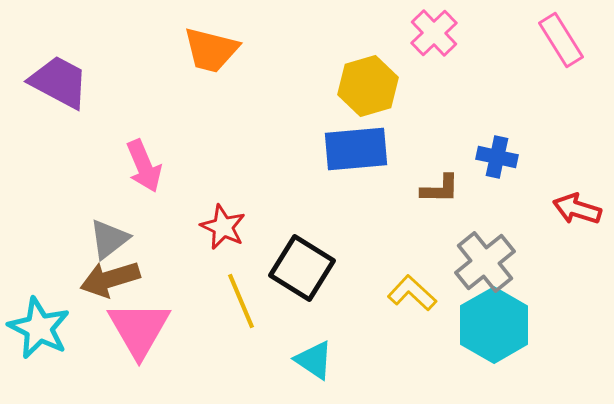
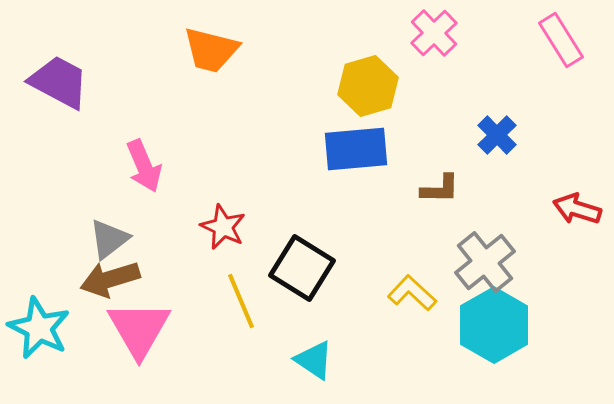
blue cross: moved 22 px up; rotated 33 degrees clockwise
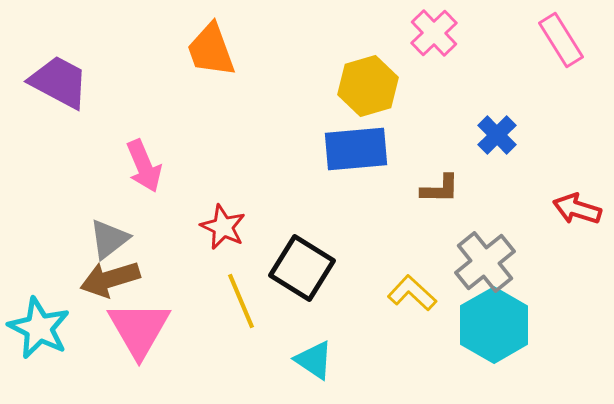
orange trapezoid: rotated 56 degrees clockwise
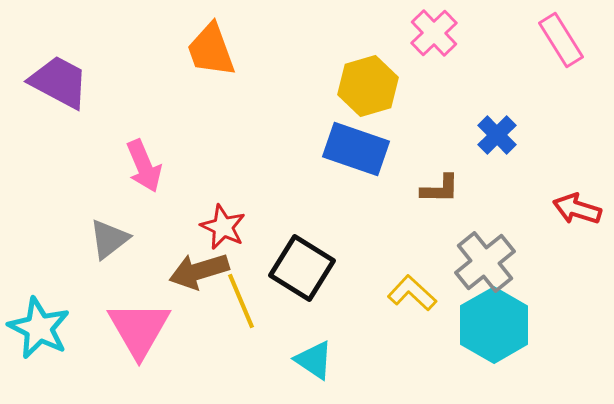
blue rectangle: rotated 24 degrees clockwise
brown arrow: moved 89 px right, 8 px up
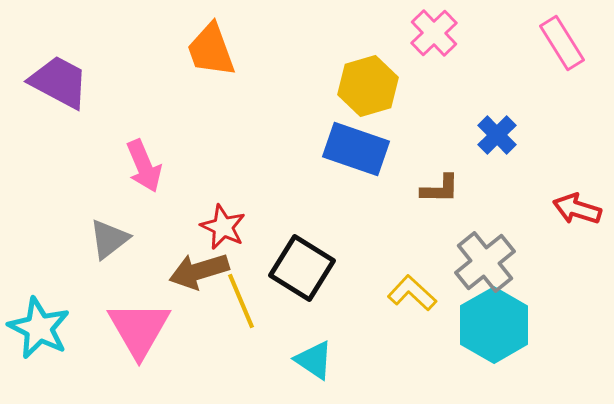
pink rectangle: moved 1 px right, 3 px down
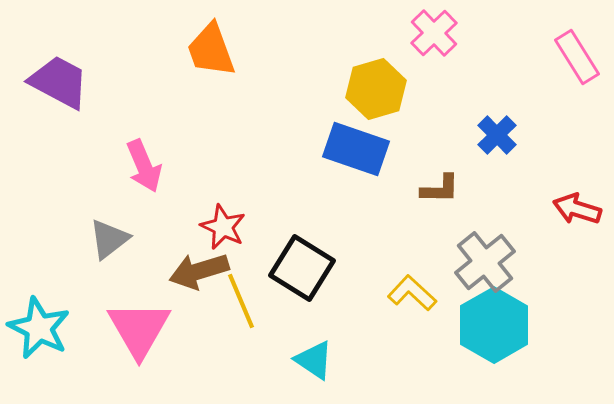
pink rectangle: moved 15 px right, 14 px down
yellow hexagon: moved 8 px right, 3 px down
